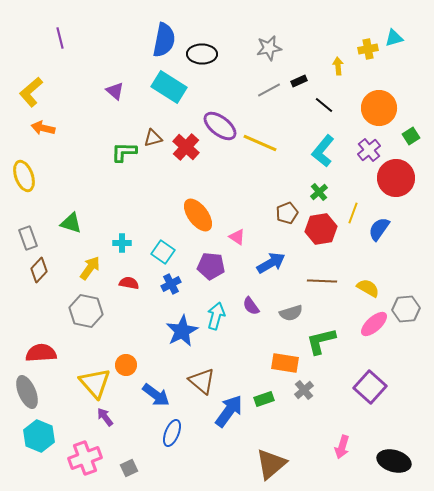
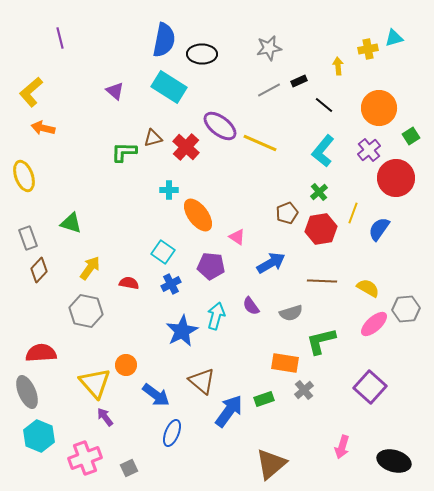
cyan cross at (122, 243): moved 47 px right, 53 px up
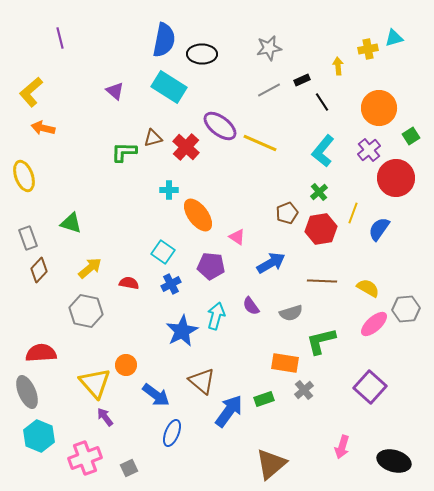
black rectangle at (299, 81): moved 3 px right, 1 px up
black line at (324, 105): moved 2 px left, 3 px up; rotated 18 degrees clockwise
yellow arrow at (90, 268): rotated 15 degrees clockwise
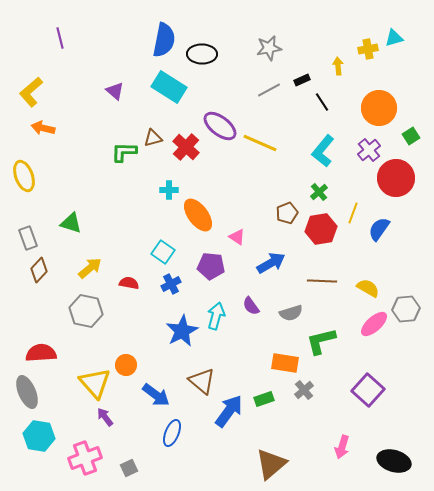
purple square at (370, 387): moved 2 px left, 3 px down
cyan hexagon at (39, 436): rotated 12 degrees counterclockwise
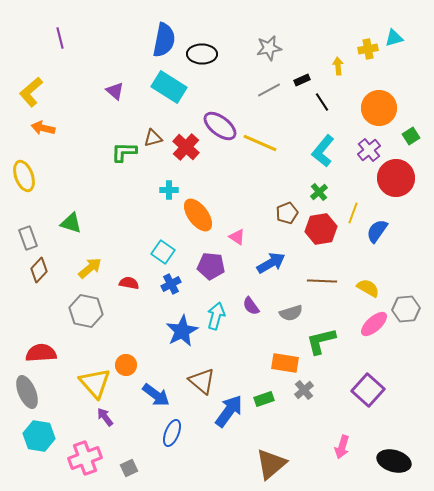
blue semicircle at (379, 229): moved 2 px left, 2 px down
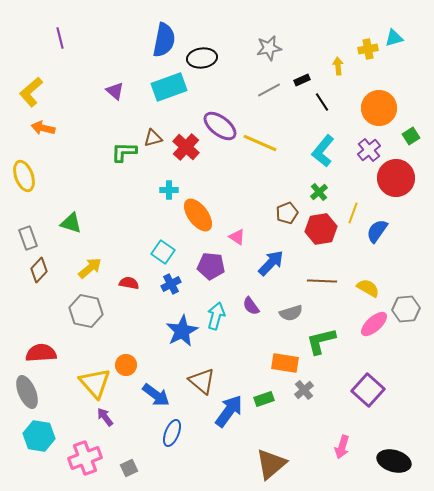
black ellipse at (202, 54): moved 4 px down; rotated 8 degrees counterclockwise
cyan rectangle at (169, 87): rotated 52 degrees counterclockwise
blue arrow at (271, 263): rotated 16 degrees counterclockwise
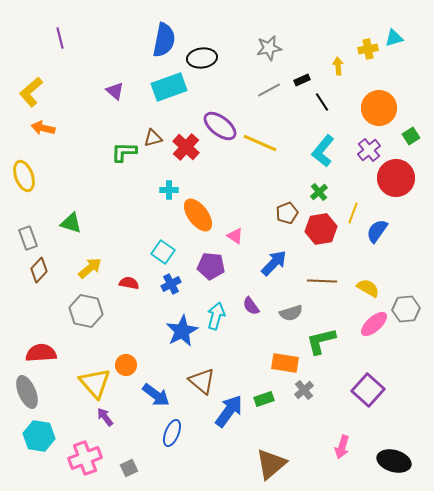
pink triangle at (237, 237): moved 2 px left, 1 px up
blue arrow at (271, 263): moved 3 px right
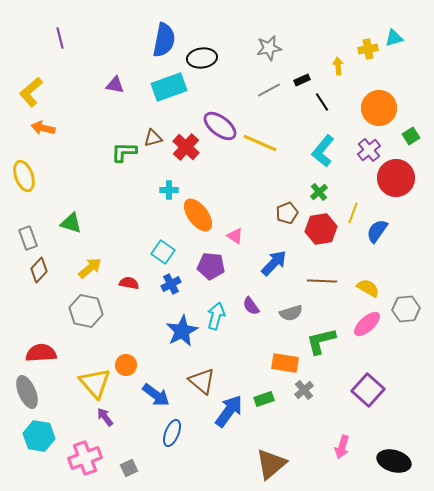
purple triangle at (115, 91): moved 6 px up; rotated 30 degrees counterclockwise
pink ellipse at (374, 324): moved 7 px left
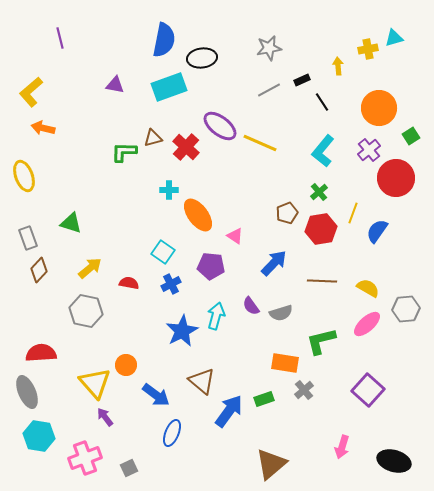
gray semicircle at (291, 313): moved 10 px left
